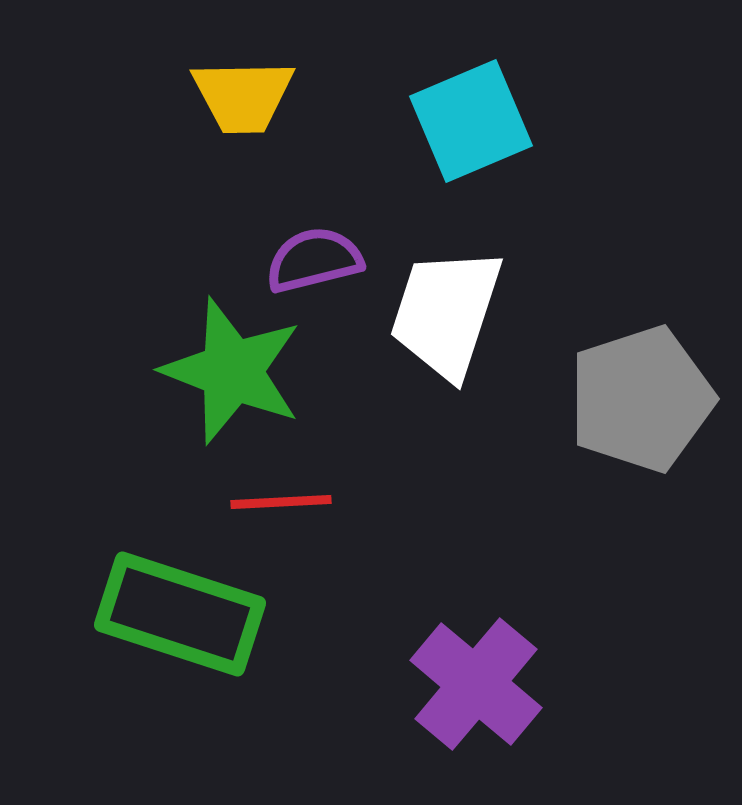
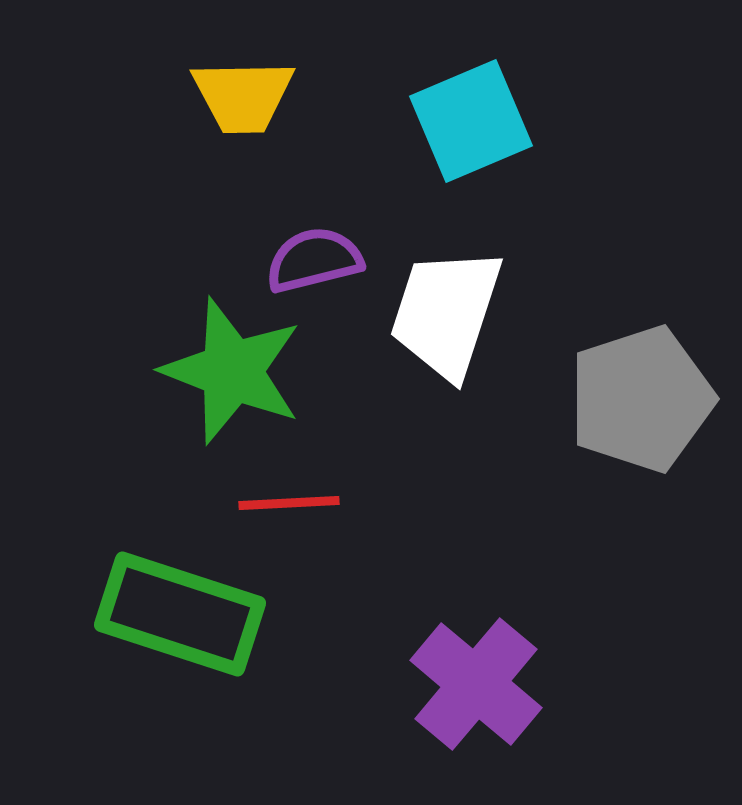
red line: moved 8 px right, 1 px down
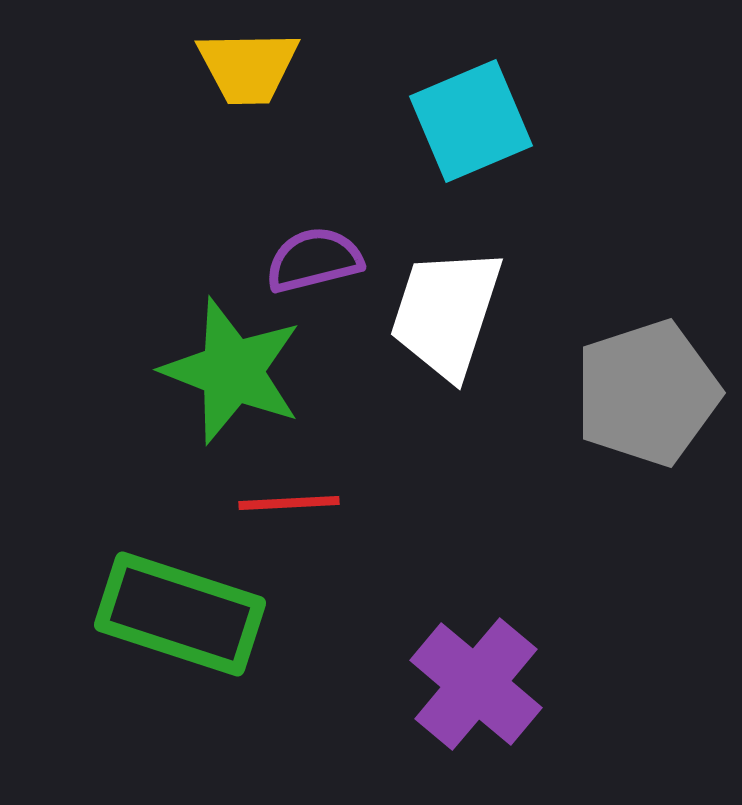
yellow trapezoid: moved 5 px right, 29 px up
gray pentagon: moved 6 px right, 6 px up
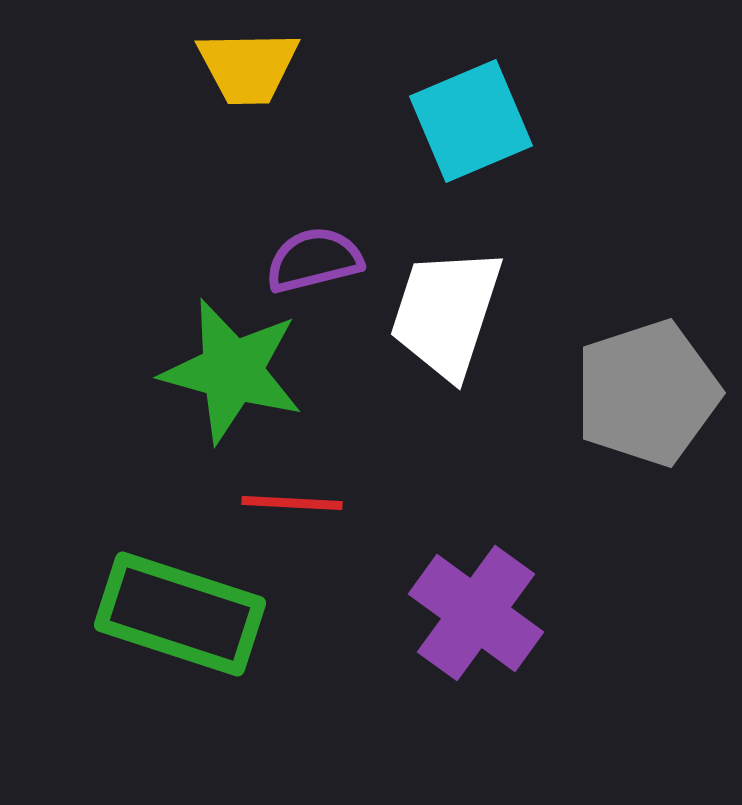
green star: rotated 6 degrees counterclockwise
red line: moved 3 px right; rotated 6 degrees clockwise
purple cross: moved 71 px up; rotated 4 degrees counterclockwise
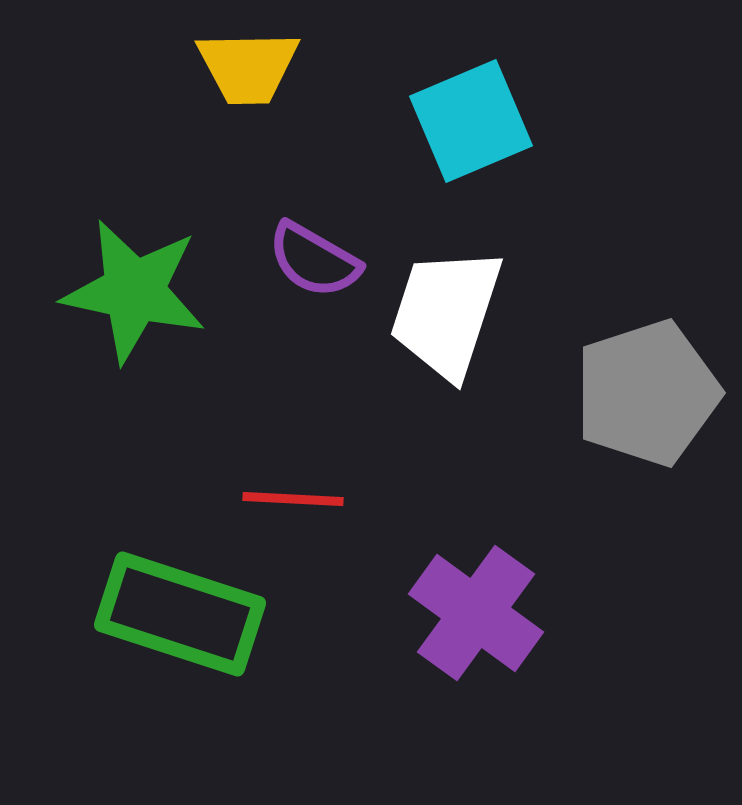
purple semicircle: rotated 136 degrees counterclockwise
green star: moved 98 px left, 80 px up; rotated 3 degrees counterclockwise
red line: moved 1 px right, 4 px up
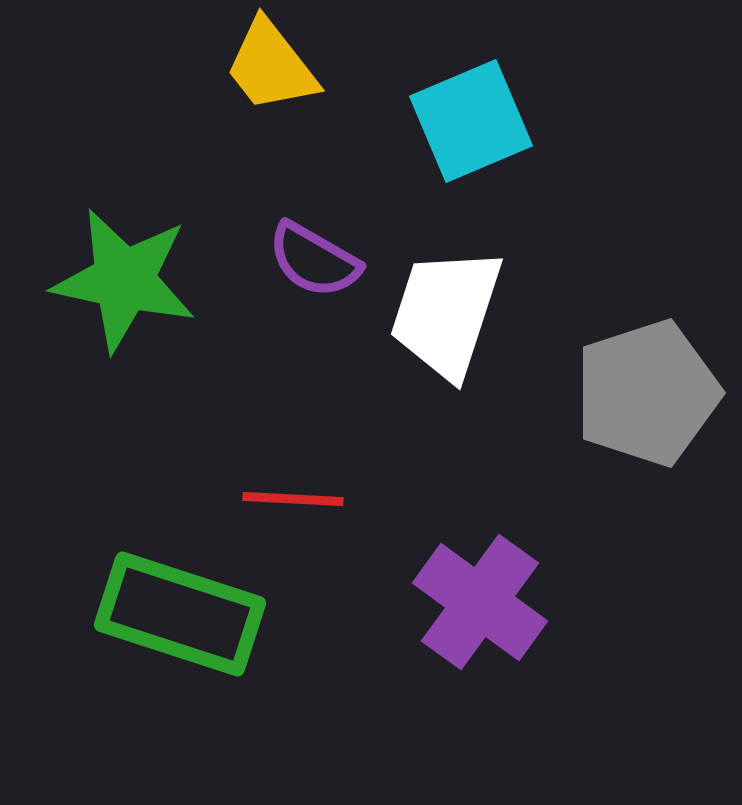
yellow trapezoid: moved 23 px right, 1 px up; rotated 53 degrees clockwise
green star: moved 10 px left, 11 px up
purple cross: moved 4 px right, 11 px up
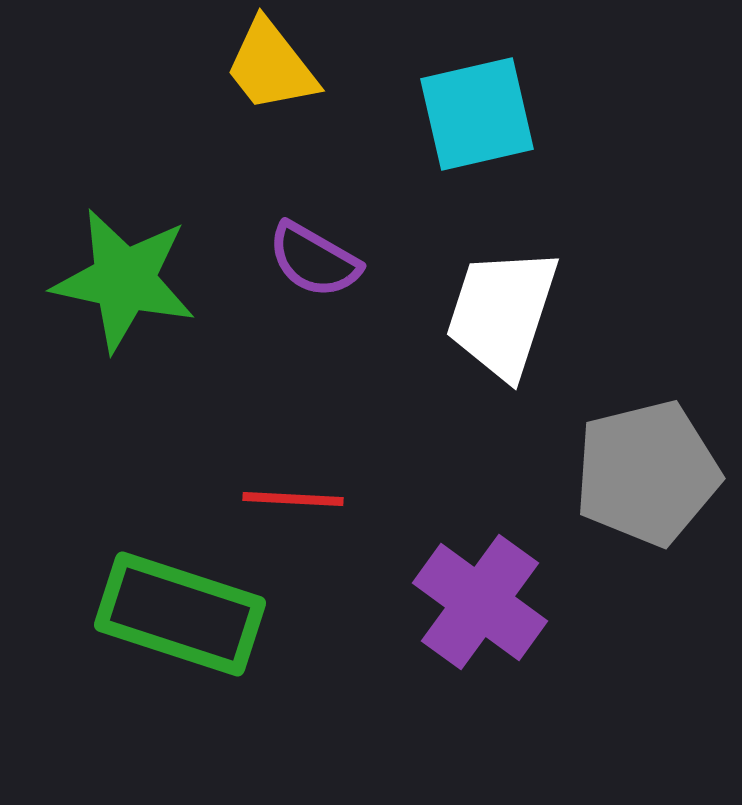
cyan square: moved 6 px right, 7 px up; rotated 10 degrees clockwise
white trapezoid: moved 56 px right
gray pentagon: moved 80 px down; rotated 4 degrees clockwise
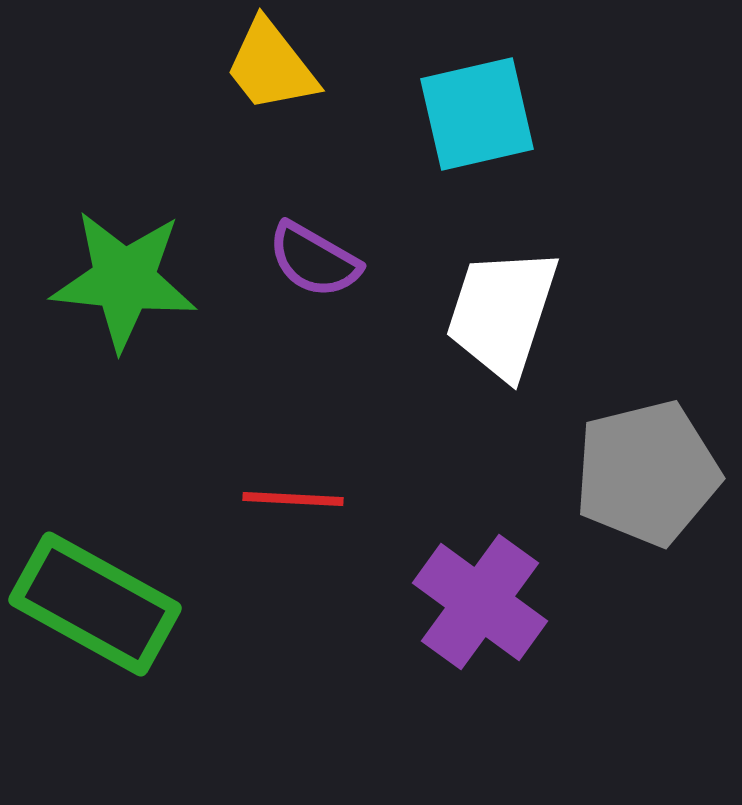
green star: rotated 6 degrees counterclockwise
green rectangle: moved 85 px left, 10 px up; rotated 11 degrees clockwise
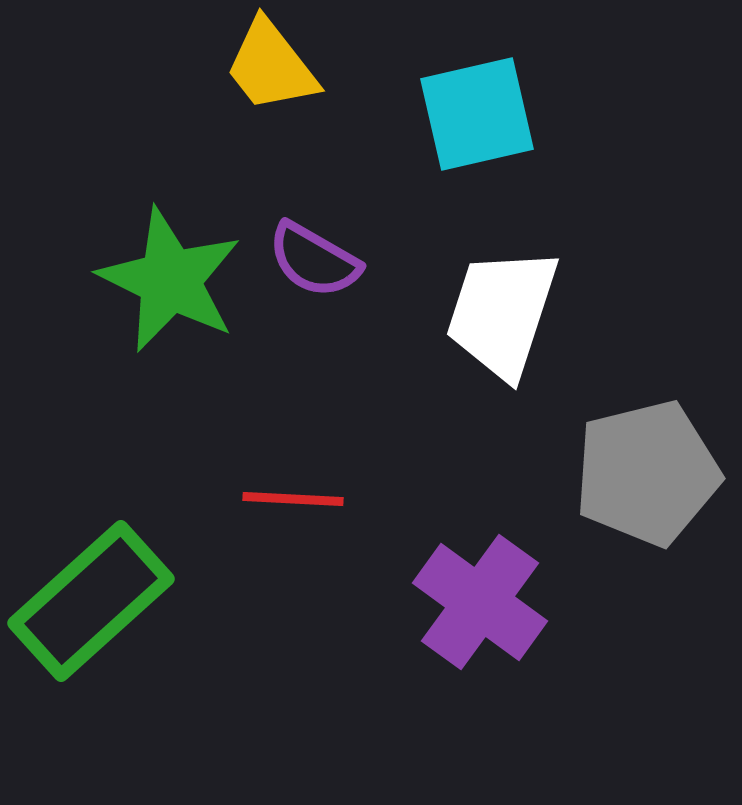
green star: moved 46 px right; rotated 20 degrees clockwise
green rectangle: moved 4 px left, 3 px up; rotated 71 degrees counterclockwise
